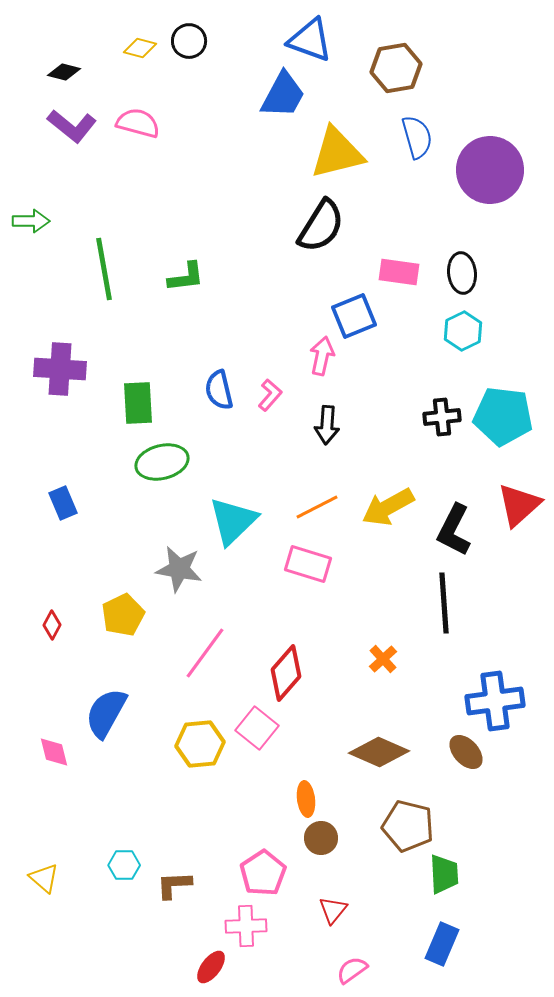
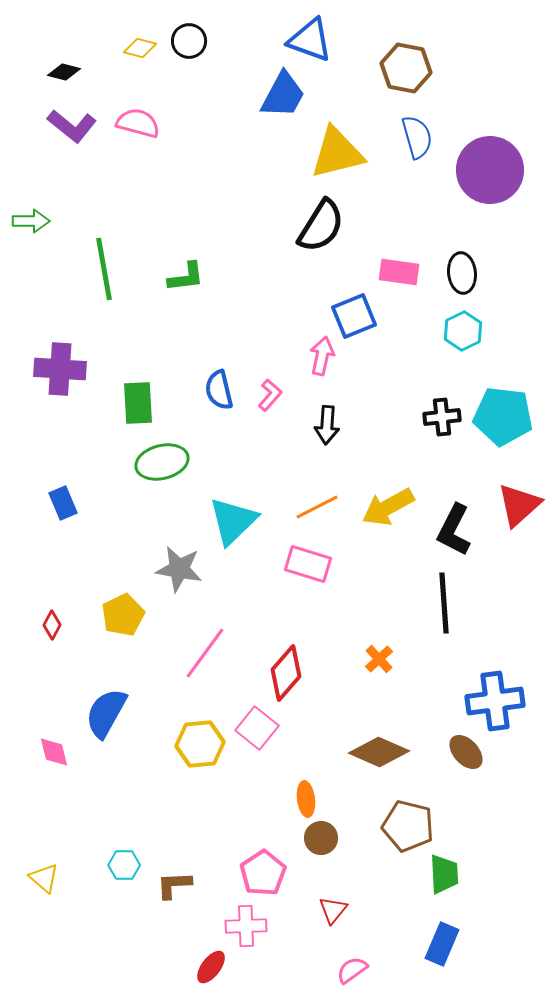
brown hexagon at (396, 68): moved 10 px right; rotated 21 degrees clockwise
orange cross at (383, 659): moved 4 px left
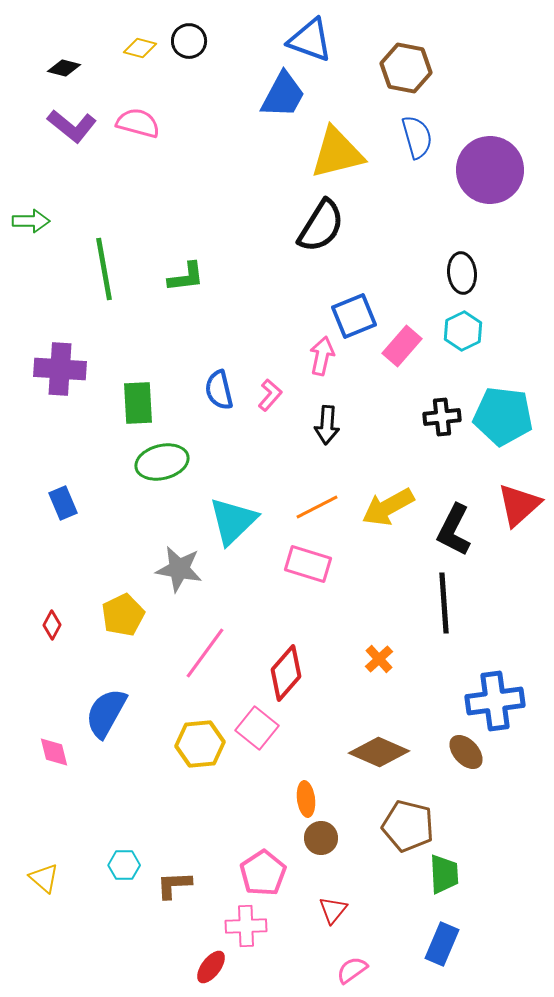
black diamond at (64, 72): moved 4 px up
pink rectangle at (399, 272): moved 3 px right, 74 px down; rotated 57 degrees counterclockwise
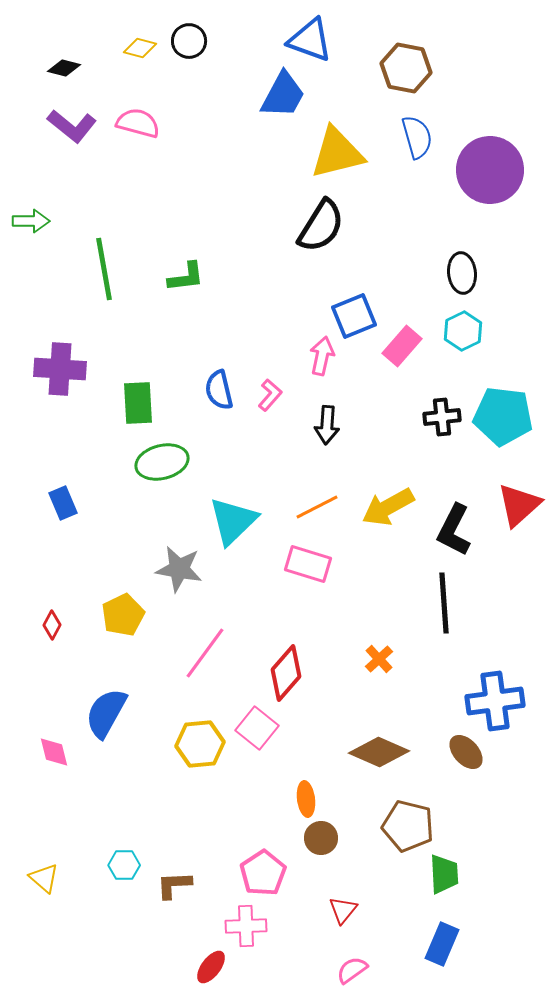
red triangle at (333, 910): moved 10 px right
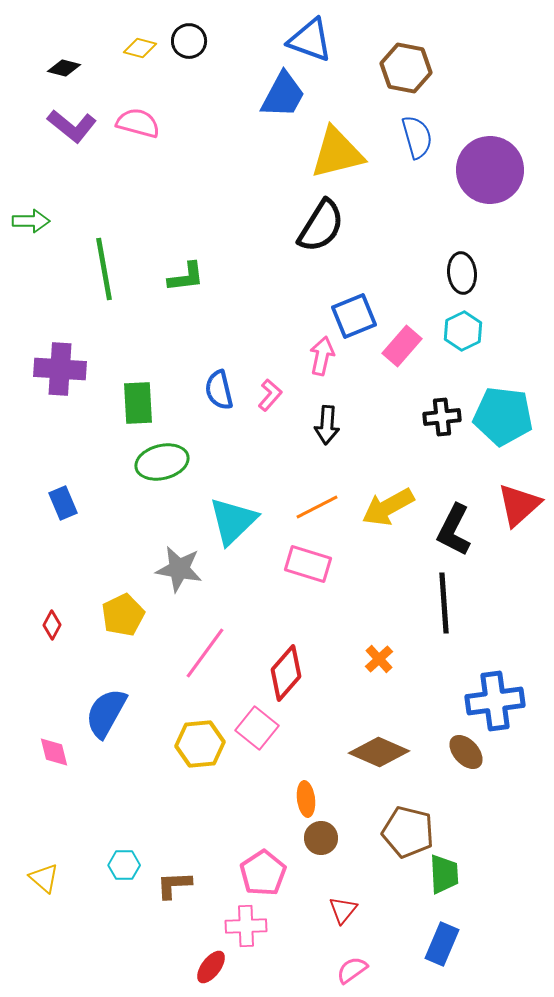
brown pentagon at (408, 826): moved 6 px down
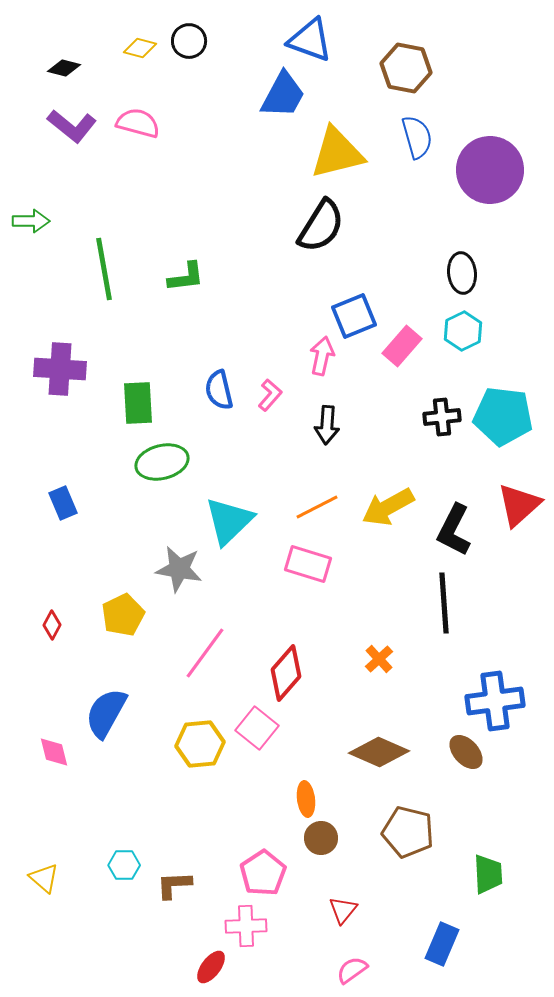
cyan triangle at (233, 521): moved 4 px left
green trapezoid at (444, 874): moved 44 px right
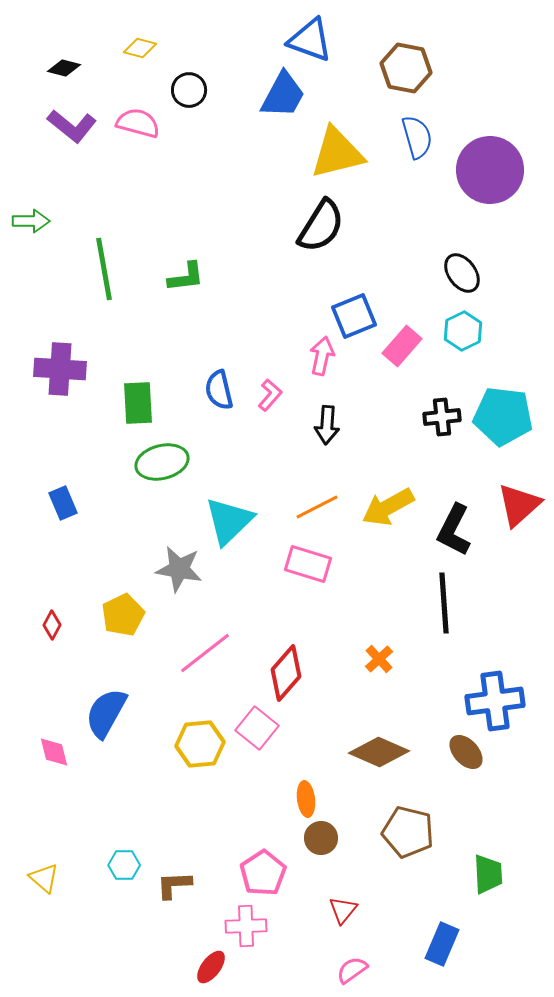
black circle at (189, 41): moved 49 px down
black ellipse at (462, 273): rotated 30 degrees counterclockwise
pink line at (205, 653): rotated 16 degrees clockwise
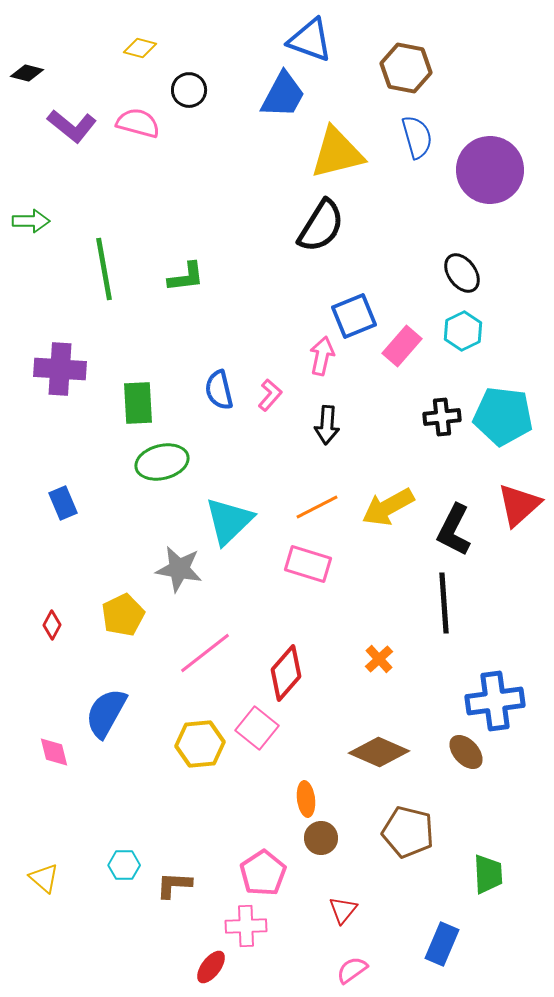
black diamond at (64, 68): moved 37 px left, 5 px down
brown L-shape at (174, 885): rotated 6 degrees clockwise
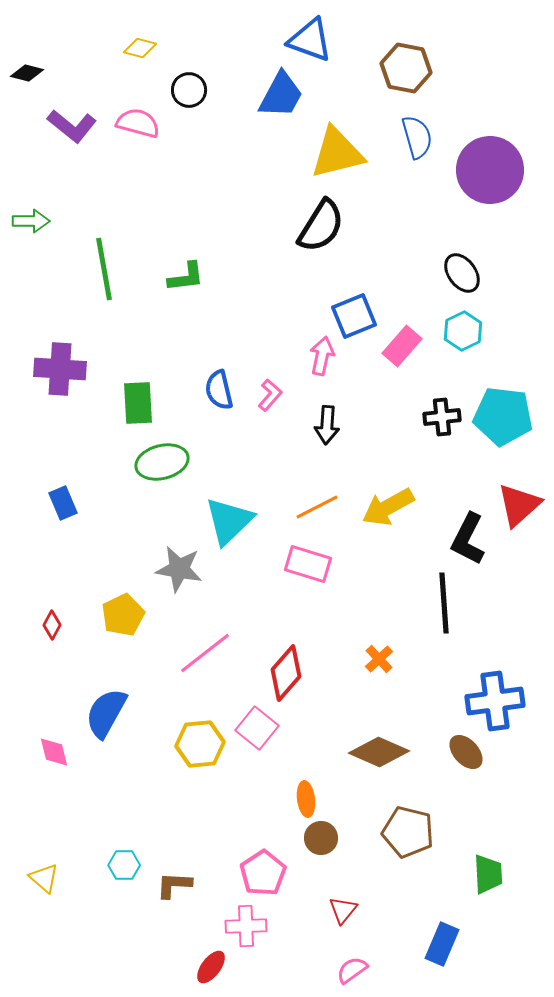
blue trapezoid at (283, 95): moved 2 px left
black L-shape at (454, 530): moved 14 px right, 9 px down
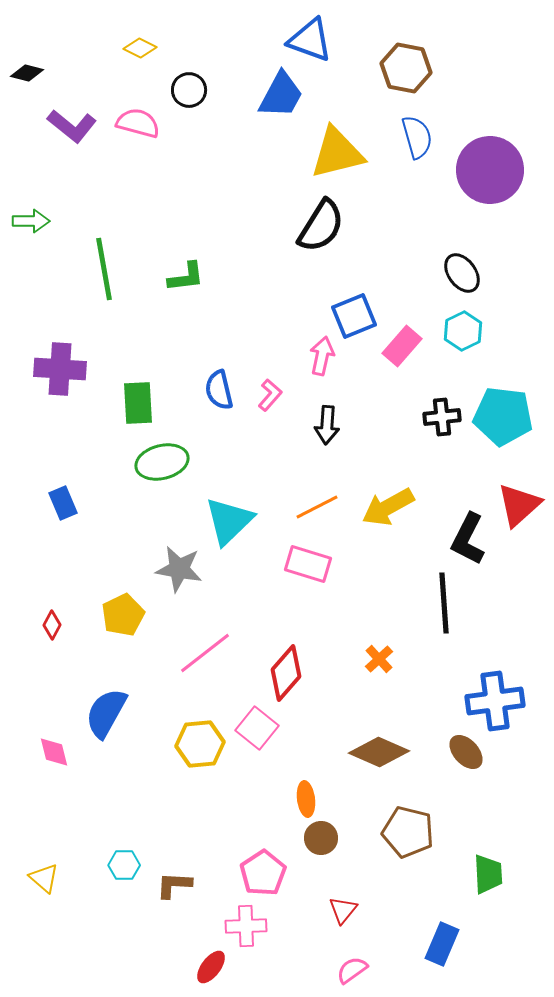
yellow diamond at (140, 48): rotated 12 degrees clockwise
